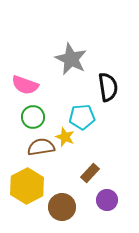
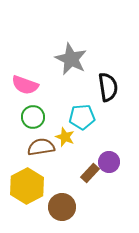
purple circle: moved 2 px right, 38 px up
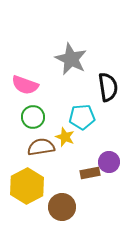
brown rectangle: rotated 36 degrees clockwise
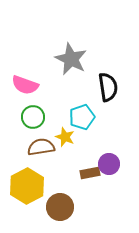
cyan pentagon: rotated 15 degrees counterclockwise
purple circle: moved 2 px down
brown circle: moved 2 px left
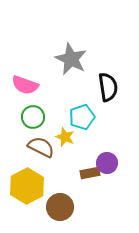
brown semicircle: rotated 36 degrees clockwise
purple circle: moved 2 px left, 1 px up
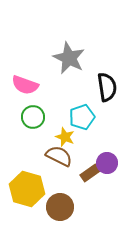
gray star: moved 2 px left, 1 px up
black semicircle: moved 1 px left
brown semicircle: moved 18 px right, 9 px down
brown rectangle: rotated 24 degrees counterclockwise
yellow hexagon: moved 3 px down; rotated 16 degrees counterclockwise
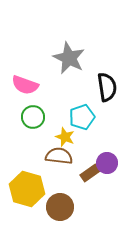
brown semicircle: rotated 20 degrees counterclockwise
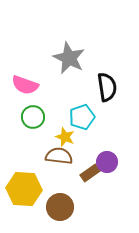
purple circle: moved 1 px up
yellow hexagon: moved 3 px left; rotated 12 degrees counterclockwise
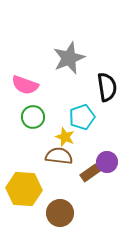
gray star: rotated 24 degrees clockwise
brown circle: moved 6 px down
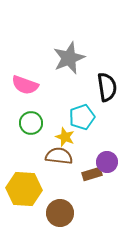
green circle: moved 2 px left, 6 px down
brown rectangle: moved 2 px right, 1 px down; rotated 18 degrees clockwise
